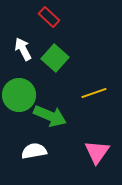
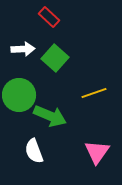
white arrow: rotated 115 degrees clockwise
white semicircle: rotated 100 degrees counterclockwise
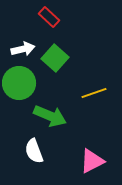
white arrow: rotated 10 degrees counterclockwise
green circle: moved 12 px up
pink triangle: moved 5 px left, 9 px down; rotated 28 degrees clockwise
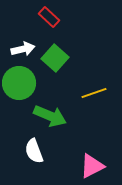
pink triangle: moved 5 px down
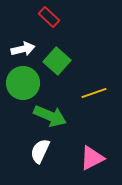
green square: moved 2 px right, 3 px down
green circle: moved 4 px right
white semicircle: moved 6 px right; rotated 45 degrees clockwise
pink triangle: moved 8 px up
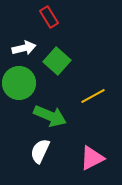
red rectangle: rotated 15 degrees clockwise
white arrow: moved 1 px right, 1 px up
green circle: moved 4 px left
yellow line: moved 1 px left, 3 px down; rotated 10 degrees counterclockwise
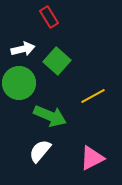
white arrow: moved 1 px left, 1 px down
white semicircle: rotated 15 degrees clockwise
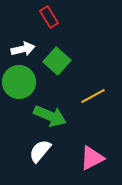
green circle: moved 1 px up
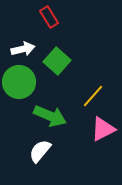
yellow line: rotated 20 degrees counterclockwise
pink triangle: moved 11 px right, 29 px up
